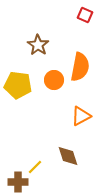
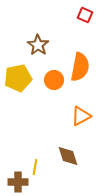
yellow pentagon: moved 7 px up; rotated 20 degrees counterclockwise
yellow line: rotated 35 degrees counterclockwise
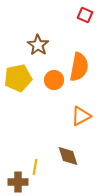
orange semicircle: moved 1 px left
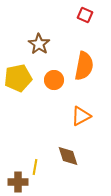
brown star: moved 1 px right, 1 px up
orange semicircle: moved 5 px right, 1 px up
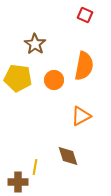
brown star: moved 4 px left
yellow pentagon: rotated 20 degrees clockwise
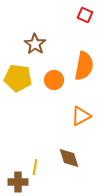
brown diamond: moved 1 px right, 2 px down
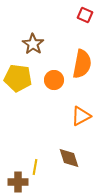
brown star: moved 2 px left
orange semicircle: moved 2 px left, 2 px up
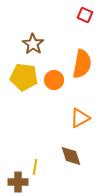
yellow pentagon: moved 6 px right, 1 px up
orange triangle: moved 1 px left, 2 px down
brown diamond: moved 2 px right, 2 px up
